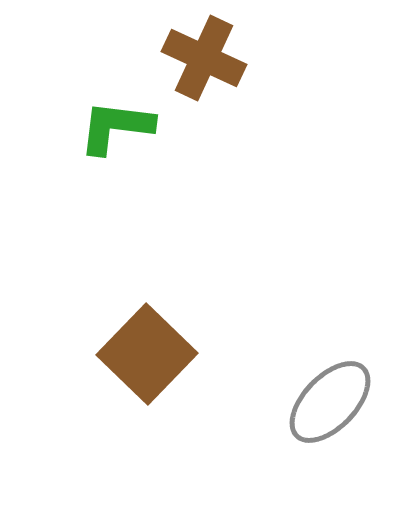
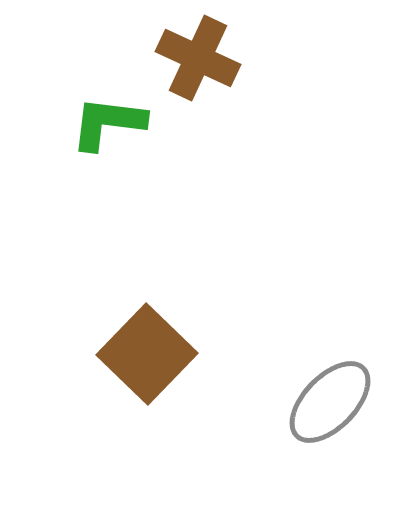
brown cross: moved 6 px left
green L-shape: moved 8 px left, 4 px up
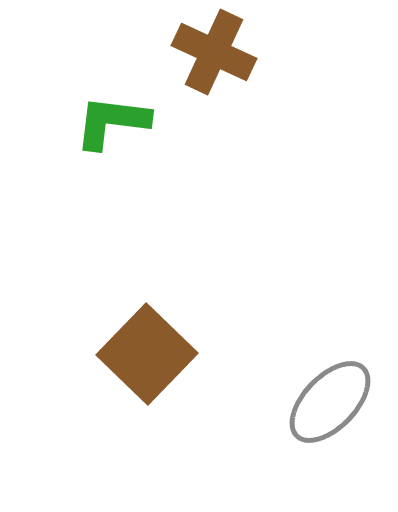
brown cross: moved 16 px right, 6 px up
green L-shape: moved 4 px right, 1 px up
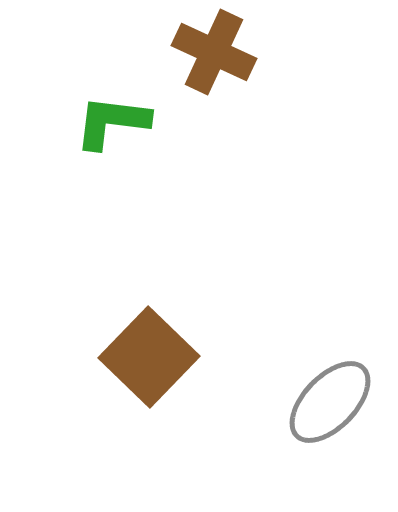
brown square: moved 2 px right, 3 px down
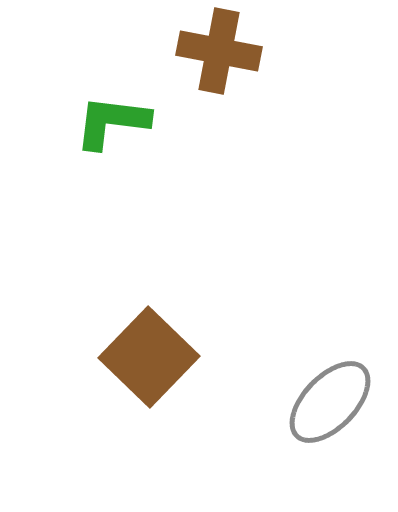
brown cross: moved 5 px right, 1 px up; rotated 14 degrees counterclockwise
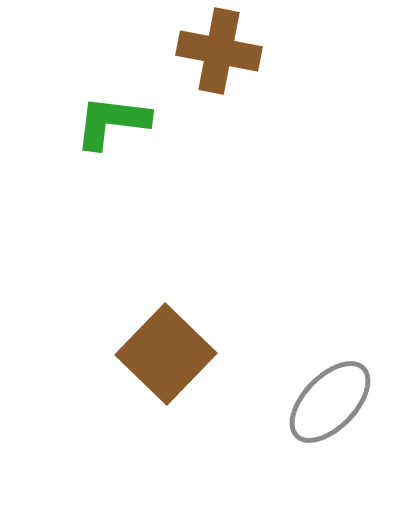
brown square: moved 17 px right, 3 px up
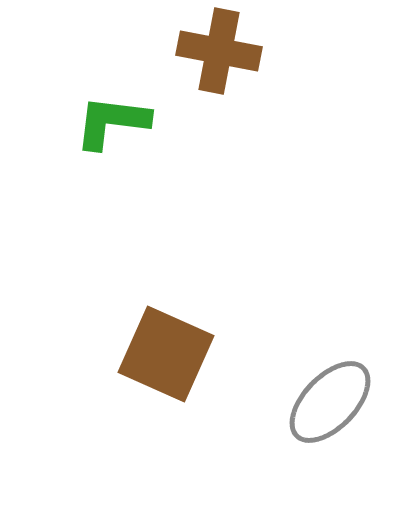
brown square: rotated 20 degrees counterclockwise
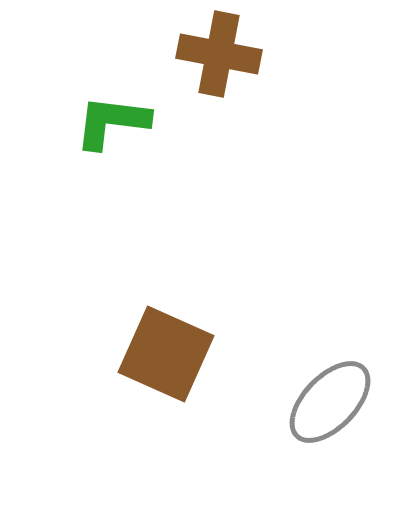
brown cross: moved 3 px down
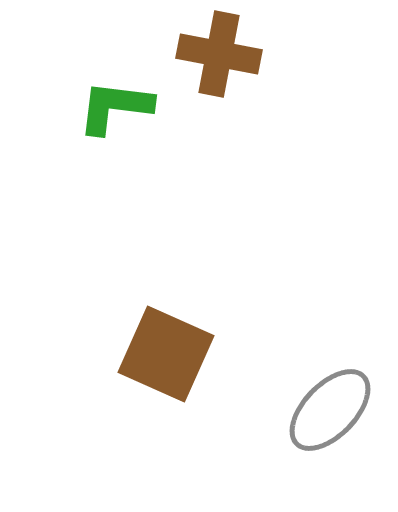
green L-shape: moved 3 px right, 15 px up
gray ellipse: moved 8 px down
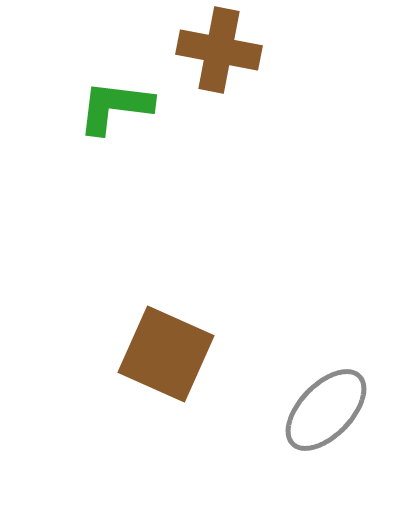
brown cross: moved 4 px up
gray ellipse: moved 4 px left
